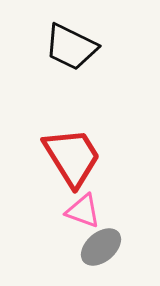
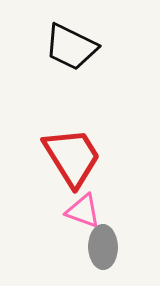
gray ellipse: moved 2 px right; rotated 51 degrees counterclockwise
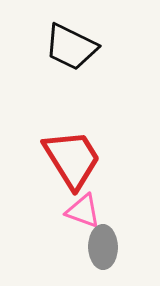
red trapezoid: moved 2 px down
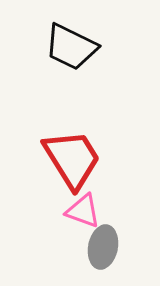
gray ellipse: rotated 12 degrees clockwise
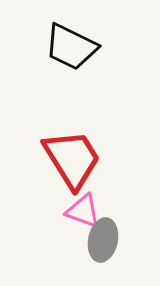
gray ellipse: moved 7 px up
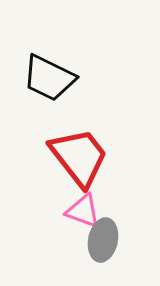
black trapezoid: moved 22 px left, 31 px down
red trapezoid: moved 7 px right, 2 px up; rotated 6 degrees counterclockwise
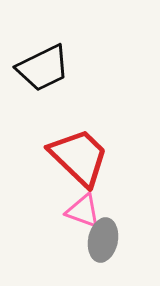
black trapezoid: moved 6 px left, 10 px up; rotated 52 degrees counterclockwise
red trapezoid: rotated 8 degrees counterclockwise
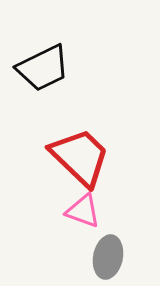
red trapezoid: moved 1 px right
gray ellipse: moved 5 px right, 17 px down
